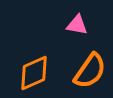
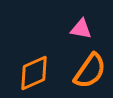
pink triangle: moved 4 px right, 4 px down
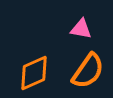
orange semicircle: moved 2 px left
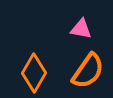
orange diamond: rotated 36 degrees counterclockwise
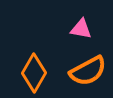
orange semicircle: rotated 27 degrees clockwise
